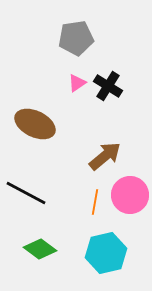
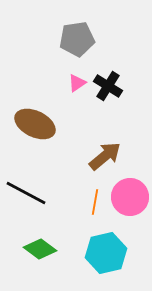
gray pentagon: moved 1 px right, 1 px down
pink circle: moved 2 px down
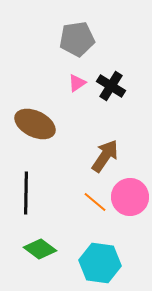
black cross: moved 3 px right
brown arrow: rotated 16 degrees counterclockwise
black line: rotated 63 degrees clockwise
orange line: rotated 60 degrees counterclockwise
cyan hexagon: moved 6 px left, 10 px down; rotated 21 degrees clockwise
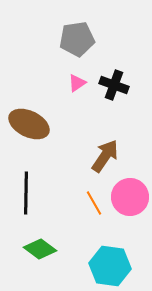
black cross: moved 3 px right, 1 px up; rotated 12 degrees counterclockwise
brown ellipse: moved 6 px left
orange line: moved 1 px left, 1 px down; rotated 20 degrees clockwise
cyan hexagon: moved 10 px right, 3 px down
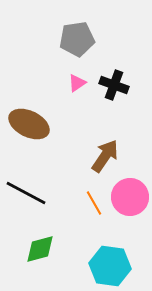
black line: rotated 63 degrees counterclockwise
green diamond: rotated 52 degrees counterclockwise
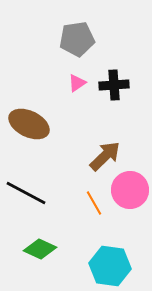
black cross: rotated 24 degrees counterclockwise
brown arrow: rotated 12 degrees clockwise
pink circle: moved 7 px up
green diamond: rotated 40 degrees clockwise
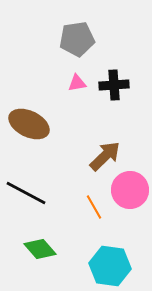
pink triangle: rotated 24 degrees clockwise
orange line: moved 4 px down
green diamond: rotated 24 degrees clockwise
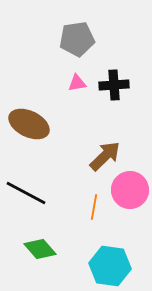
orange line: rotated 40 degrees clockwise
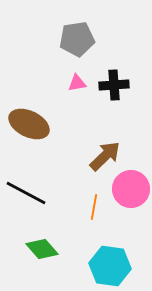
pink circle: moved 1 px right, 1 px up
green diamond: moved 2 px right
